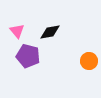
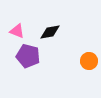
pink triangle: rotated 28 degrees counterclockwise
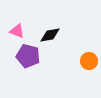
black diamond: moved 3 px down
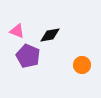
purple pentagon: rotated 10 degrees clockwise
orange circle: moved 7 px left, 4 px down
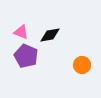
pink triangle: moved 4 px right, 1 px down
purple pentagon: moved 2 px left
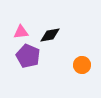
pink triangle: rotated 28 degrees counterclockwise
purple pentagon: moved 2 px right
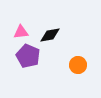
orange circle: moved 4 px left
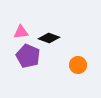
black diamond: moved 1 px left, 3 px down; rotated 30 degrees clockwise
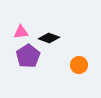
purple pentagon: rotated 15 degrees clockwise
orange circle: moved 1 px right
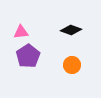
black diamond: moved 22 px right, 8 px up
orange circle: moved 7 px left
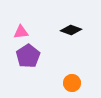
orange circle: moved 18 px down
